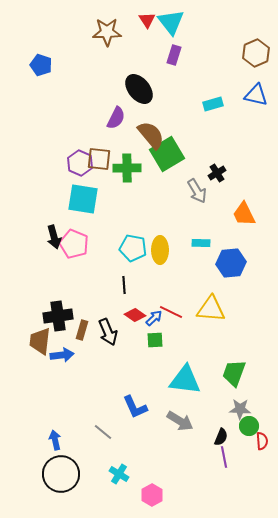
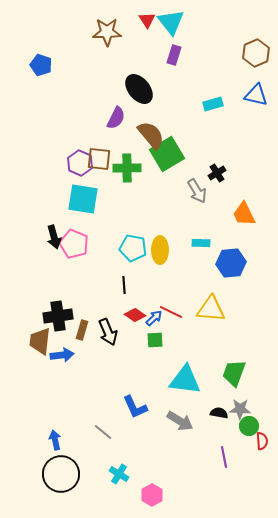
black semicircle at (221, 437): moved 2 px left, 24 px up; rotated 102 degrees counterclockwise
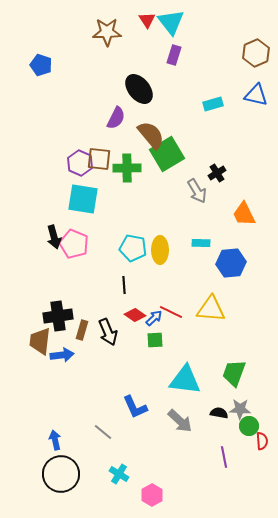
gray arrow at (180, 421): rotated 12 degrees clockwise
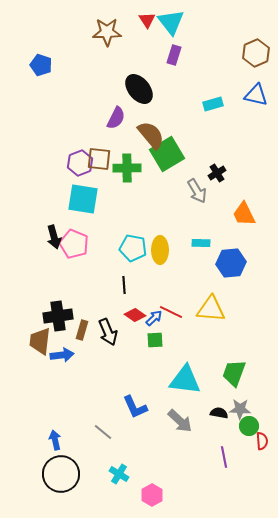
purple hexagon at (80, 163): rotated 15 degrees clockwise
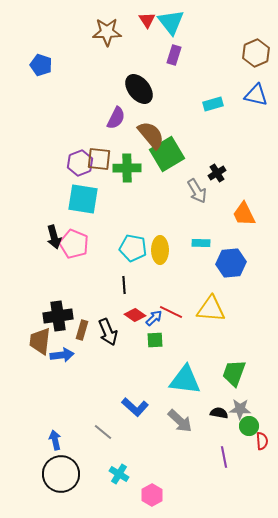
blue L-shape at (135, 407): rotated 24 degrees counterclockwise
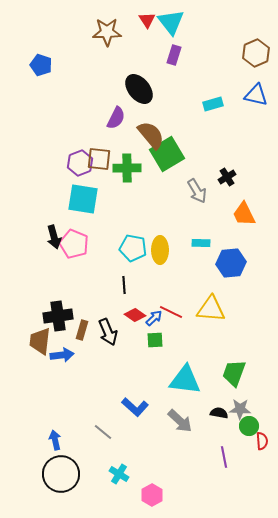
black cross at (217, 173): moved 10 px right, 4 px down
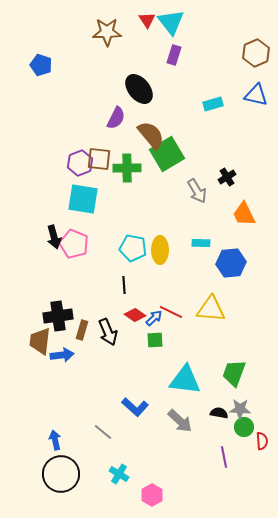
green circle at (249, 426): moved 5 px left, 1 px down
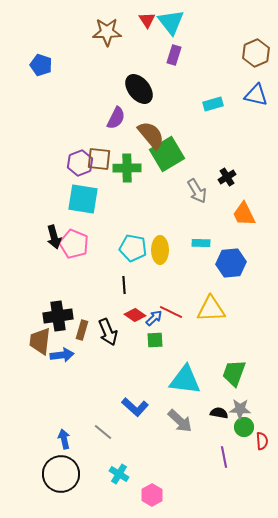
yellow triangle at (211, 309): rotated 8 degrees counterclockwise
blue arrow at (55, 440): moved 9 px right, 1 px up
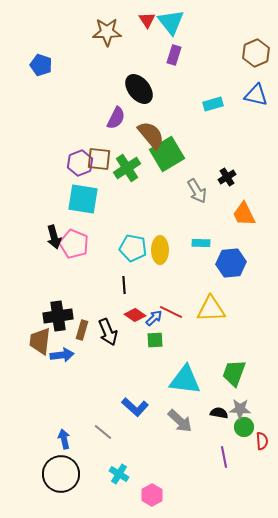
green cross at (127, 168): rotated 32 degrees counterclockwise
